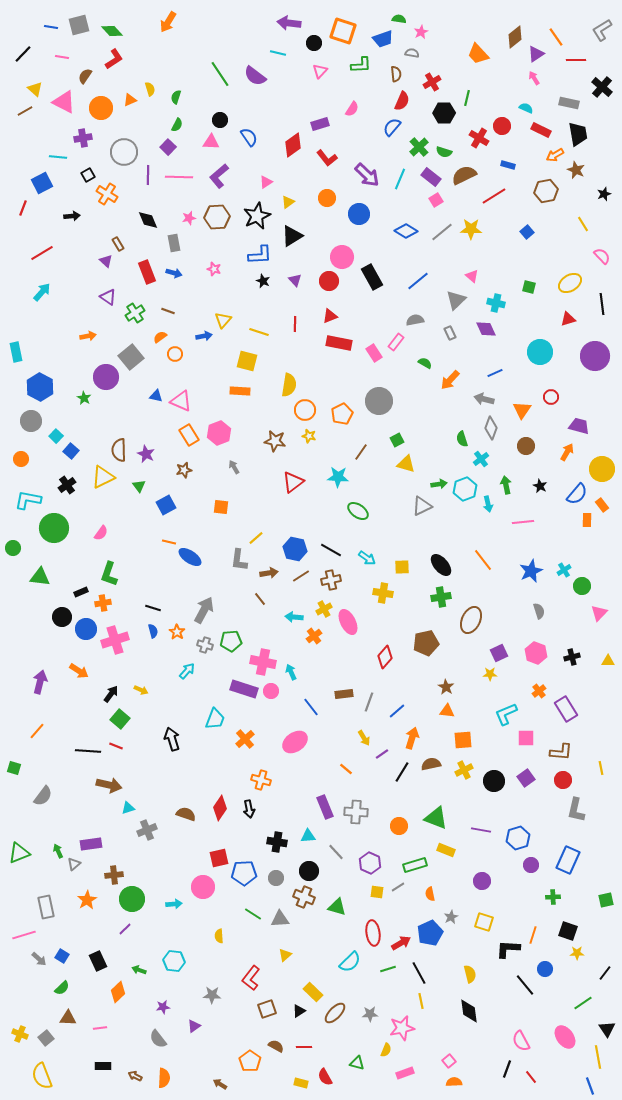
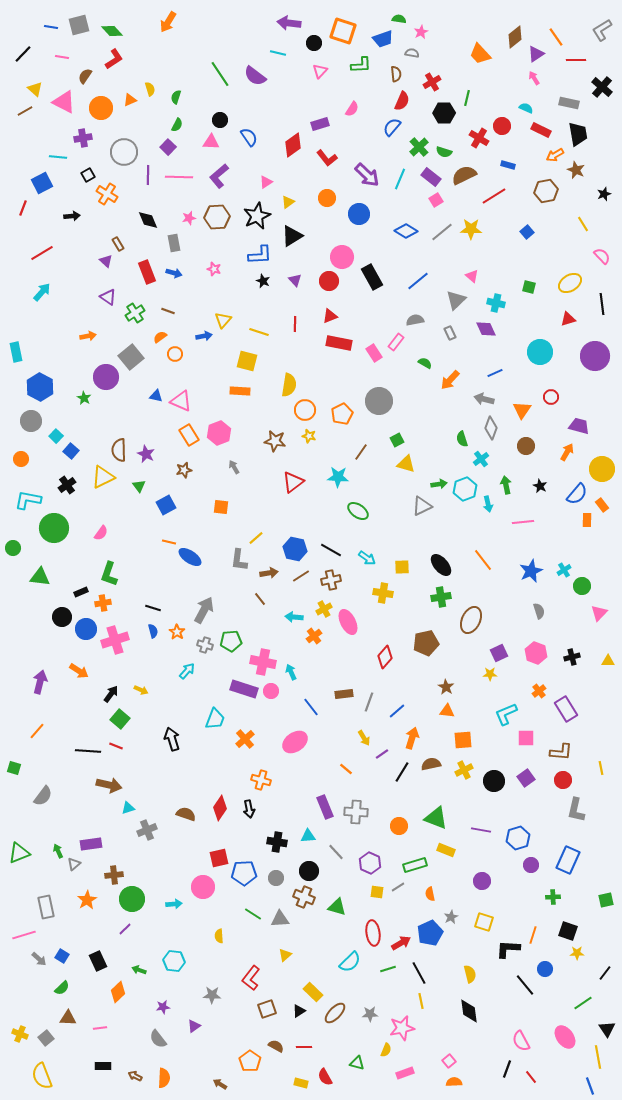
orange trapezoid at (478, 54): moved 2 px right
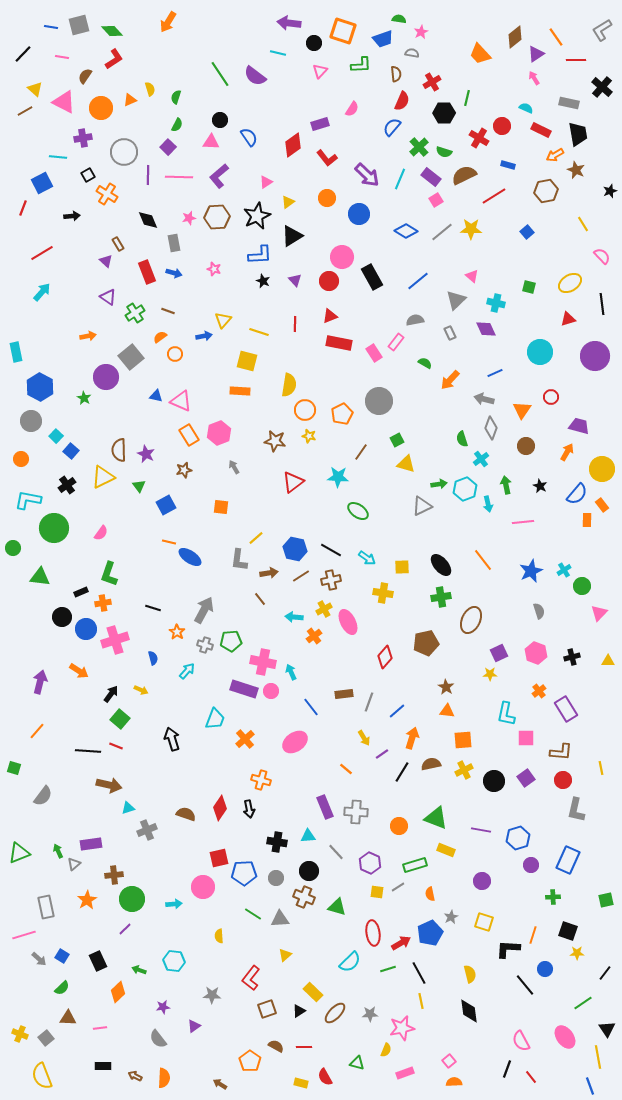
black star at (604, 194): moved 6 px right, 3 px up
blue semicircle at (153, 631): moved 27 px down
cyan L-shape at (506, 714): rotated 55 degrees counterclockwise
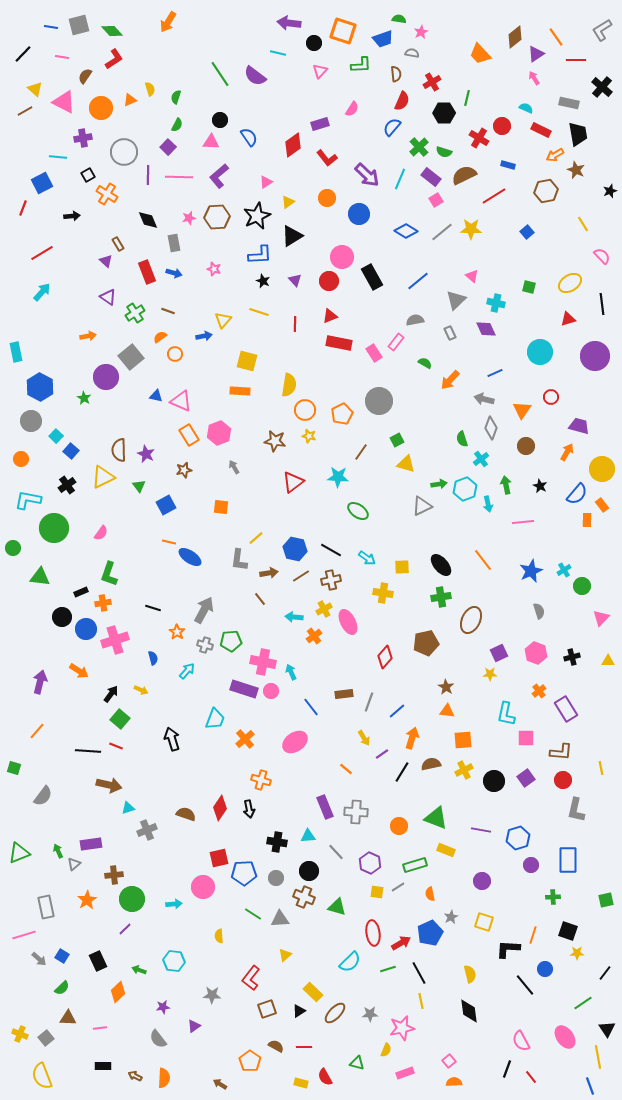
yellow line at (259, 332): moved 20 px up
pink triangle at (599, 613): moved 2 px right, 5 px down
blue rectangle at (568, 860): rotated 24 degrees counterclockwise
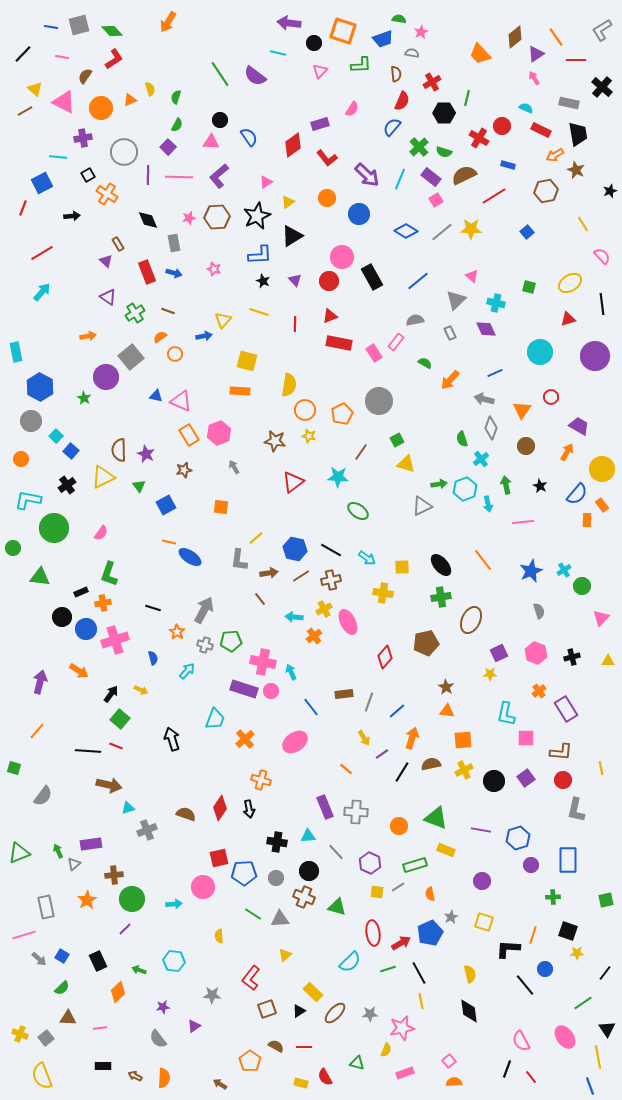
purple trapezoid at (579, 426): rotated 15 degrees clockwise
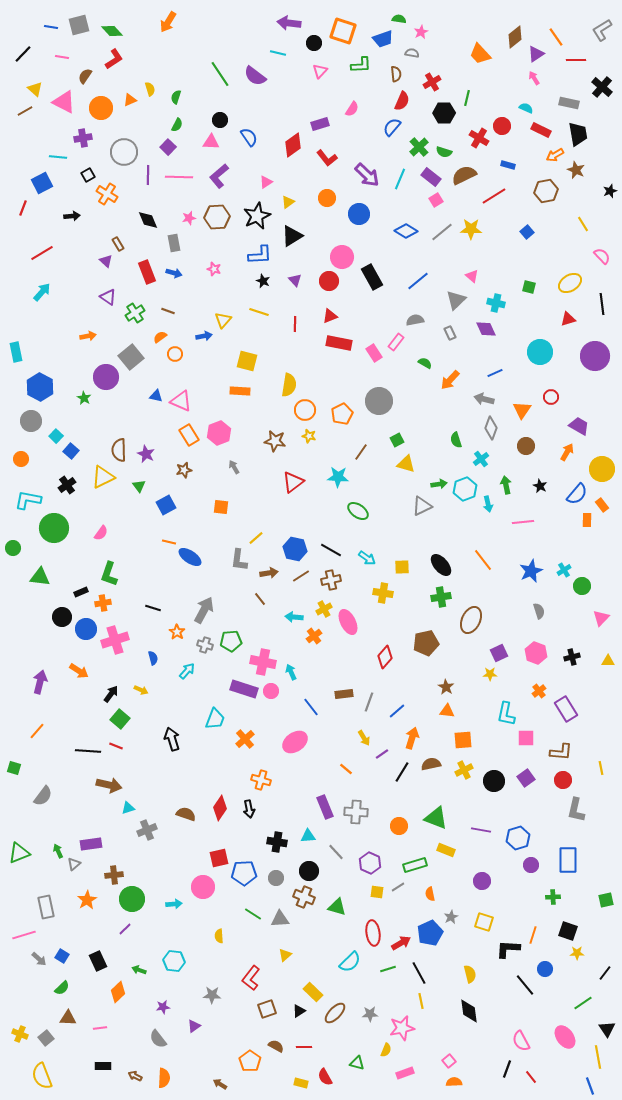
green semicircle at (462, 439): moved 6 px left, 1 px down
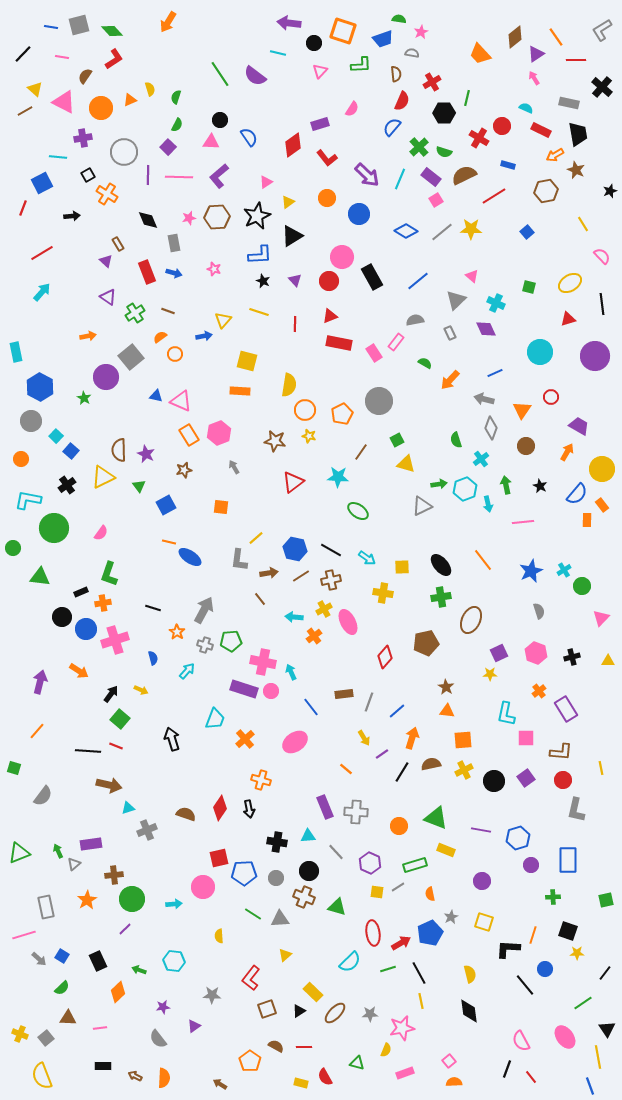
cyan cross at (496, 303): rotated 12 degrees clockwise
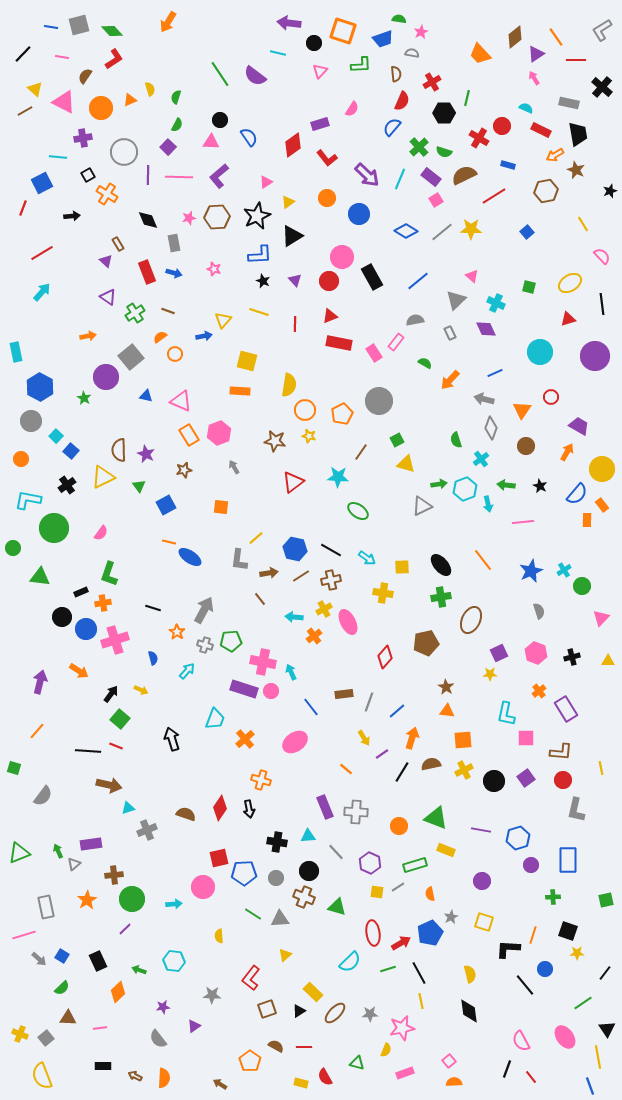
blue triangle at (156, 396): moved 10 px left
green arrow at (506, 485): rotated 72 degrees counterclockwise
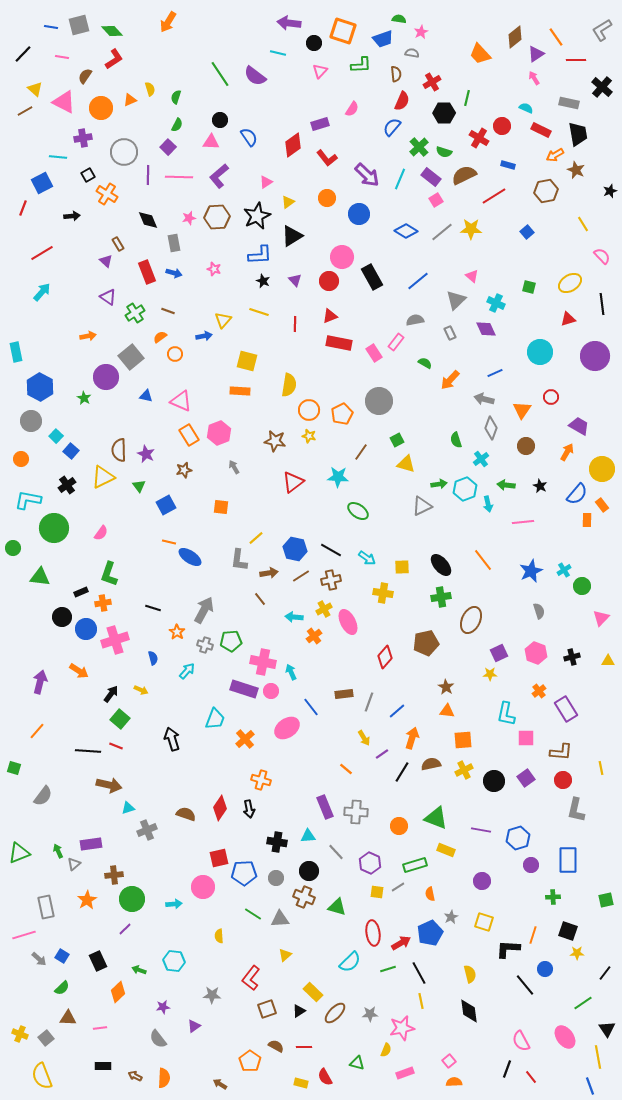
orange circle at (305, 410): moved 4 px right
pink ellipse at (295, 742): moved 8 px left, 14 px up
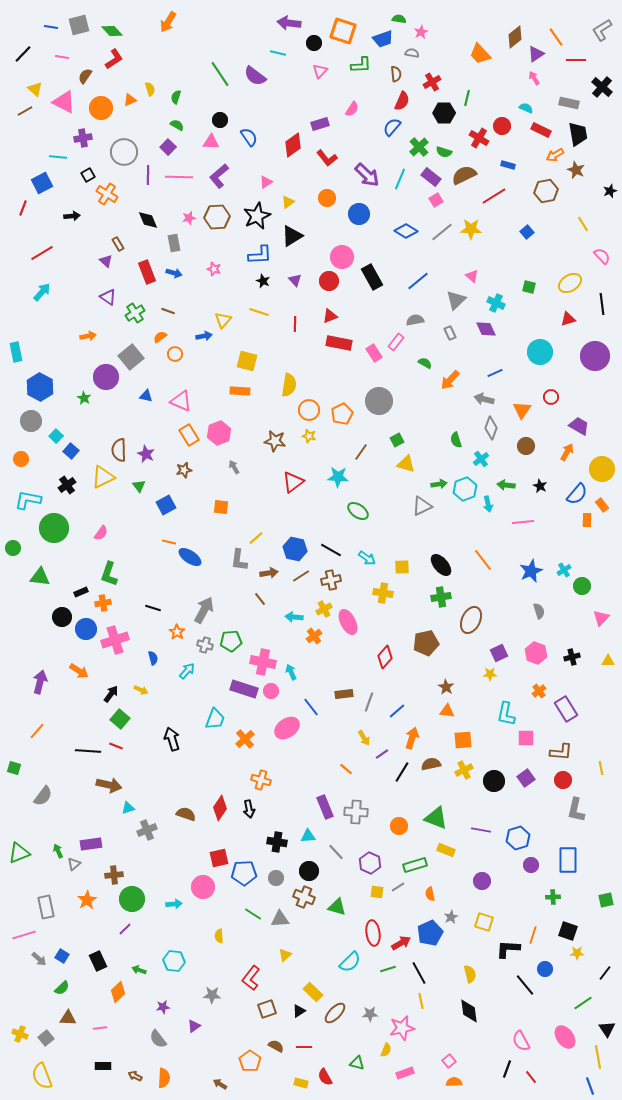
green semicircle at (177, 125): rotated 88 degrees counterclockwise
